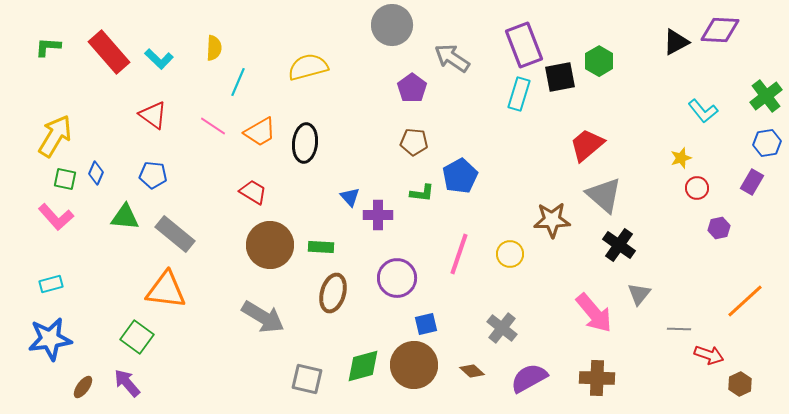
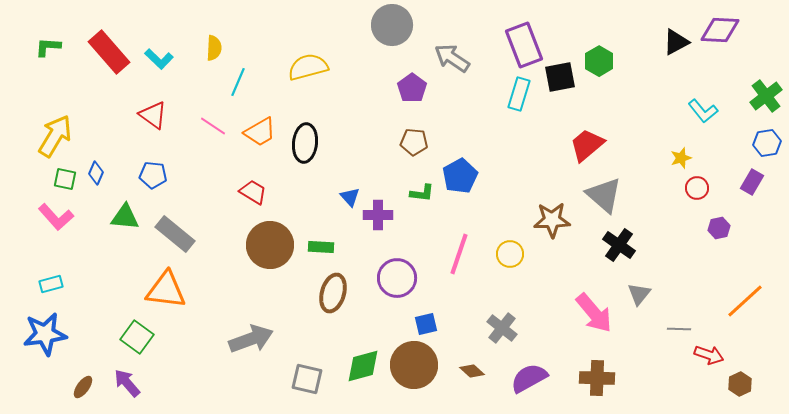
gray arrow at (263, 317): moved 12 px left, 22 px down; rotated 51 degrees counterclockwise
blue star at (50, 339): moved 5 px left, 5 px up
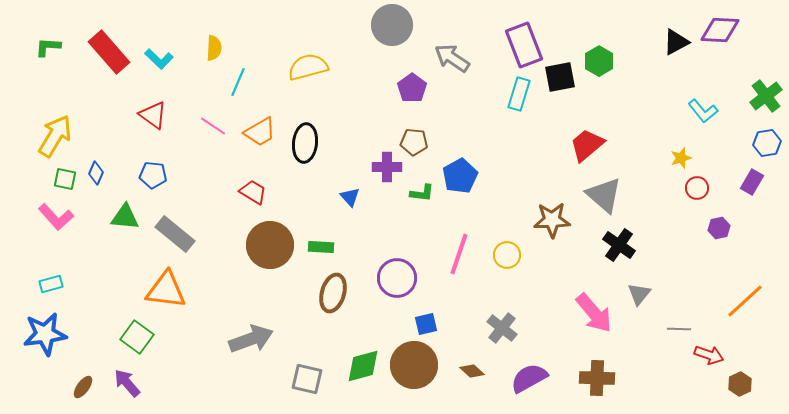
purple cross at (378, 215): moved 9 px right, 48 px up
yellow circle at (510, 254): moved 3 px left, 1 px down
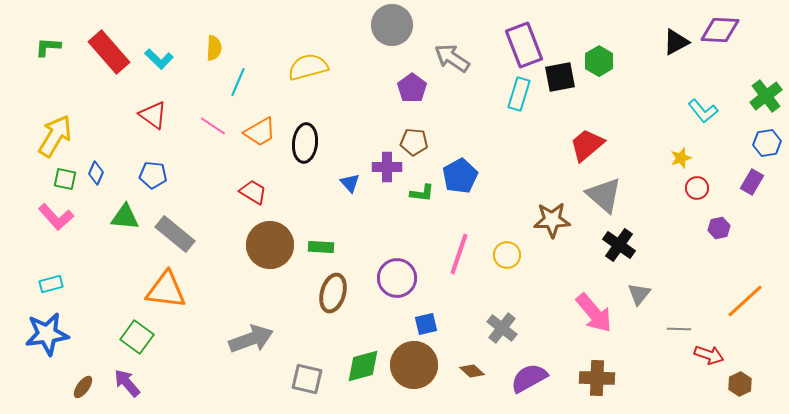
blue triangle at (350, 197): moved 14 px up
blue star at (45, 334): moved 2 px right
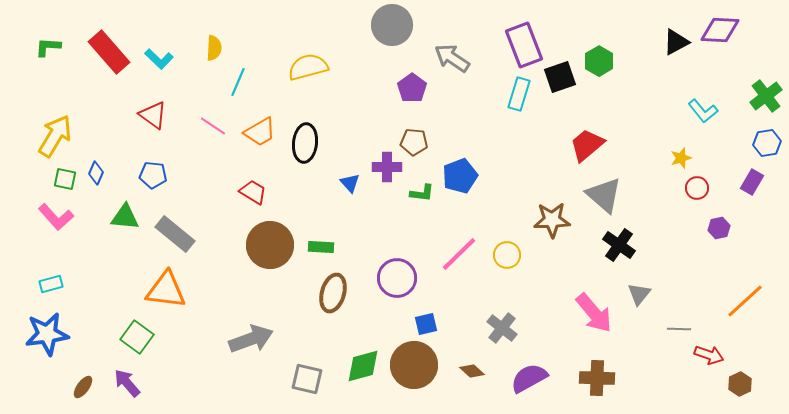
black square at (560, 77): rotated 8 degrees counterclockwise
blue pentagon at (460, 176): rotated 8 degrees clockwise
pink line at (459, 254): rotated 27 degrees clockwise
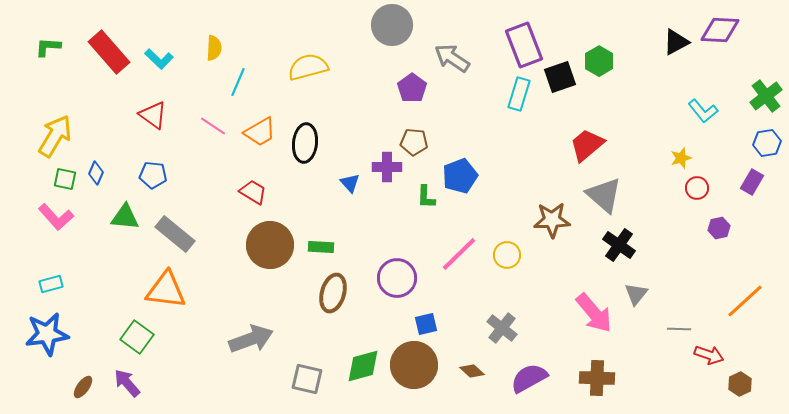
green L-shape at (422, 193): moved 4 px right, 4 px down; rotated 85 degrees clockwise
gray triangle at (639, 294): moved 3 px left
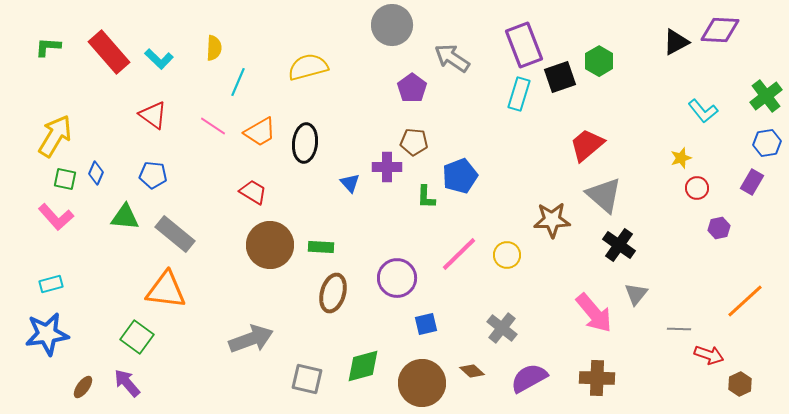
brown circle at (414, 365): moved 8 px right, 18 px down
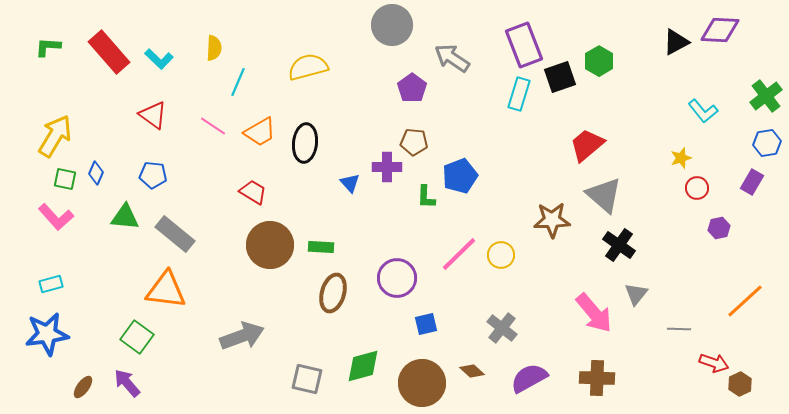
yellow circle at (507, 255): moved 6 px left
gray arrow at (251, 339): moved 9 px left, 3 px up
red arrow at (709, 355): moved 5 px right, 8 px down
